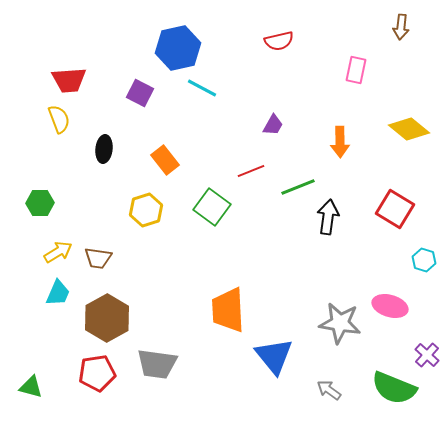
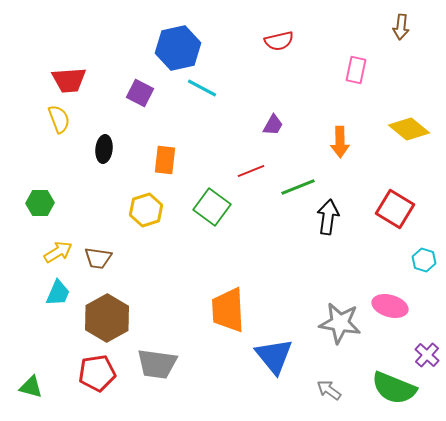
orange rectangle: rotated 44 degrees clockwise
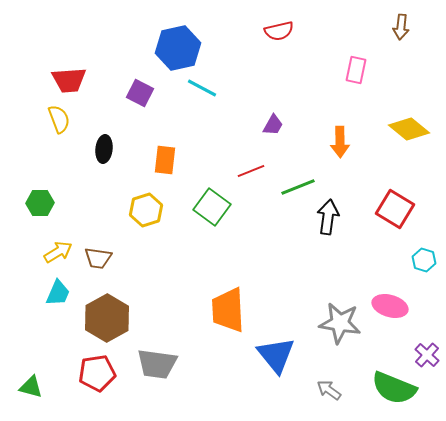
red semicircle: moved 10 px up
blue triangle: moved 2 px right, 1 px up
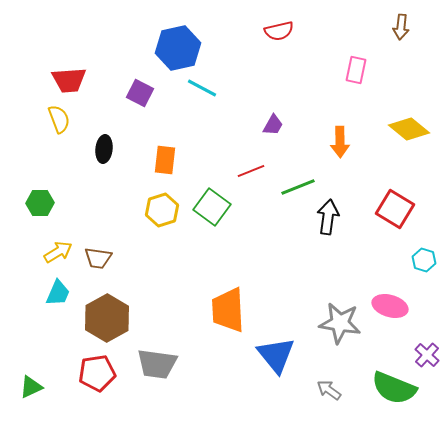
yellow hexagon: moved 16 px right
green triangle: rotated 40 degrees counterclockwise
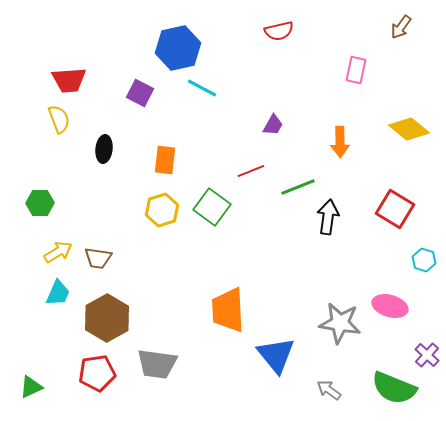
brown arrow: rotated 30 degrees clockwise
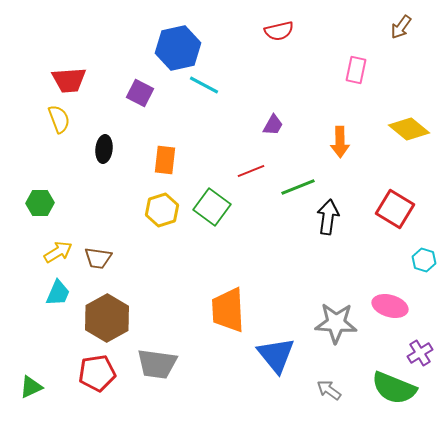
cyan line: moved 2 px right, 3 px up
gray star: moved 4 px left; rotated 6 degrees counterclockwise
purple cross: moved 7 px left, 2 px up; rotated 15 degrees clockwise
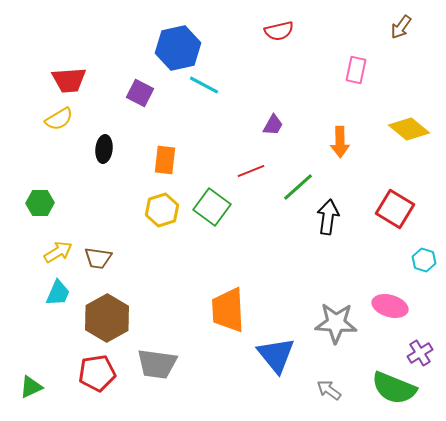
yellow semicircle: rotated 80 degrees clockwise
green line: rotated 20 degrees counterclockwise
